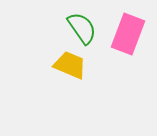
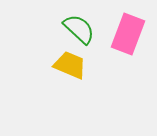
green semicircle: moved 3 px left, 1 px down; rotated 12 degrees counterclockwise
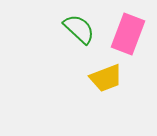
yellow trapezoid: moved 36 px right, 13 px down; rotated 136 degrees clockwise
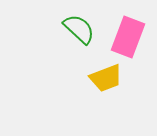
pink rectangle: moved 3 px down
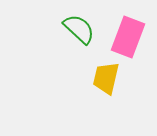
yellow trapezoid: rotated 124 degrees clockwise
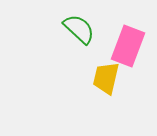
pink rectangle: moved 9 px down
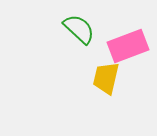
pink rectangle: rotated 48 degrees clockwise
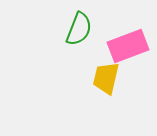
green semicircle: rotated 68 degrees clockwise
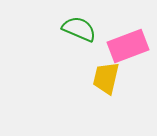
green semicircle: rotated 88 degrees counterclockwise
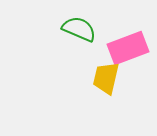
pink rectangle: moved 2 px down
